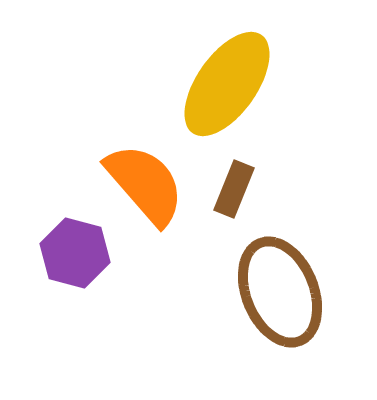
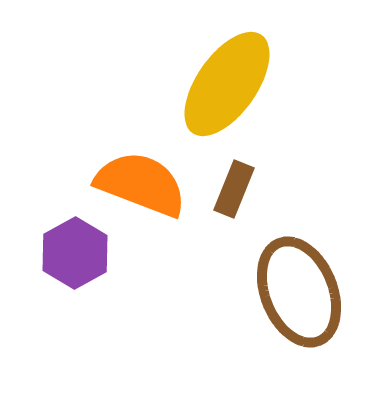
orange semicircle: moved 4 px left; rotated 28 degrees counterclockwise
purple hexagon: rotated 16 degrees clockwise
brown ellipse: moved 19 px right
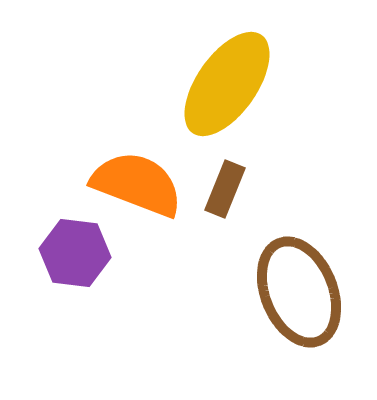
orange semicircle: moved 4 px left
brown rectangle: moved 9 px left
purple hexagon: rotated 24 degrees counterclockwise
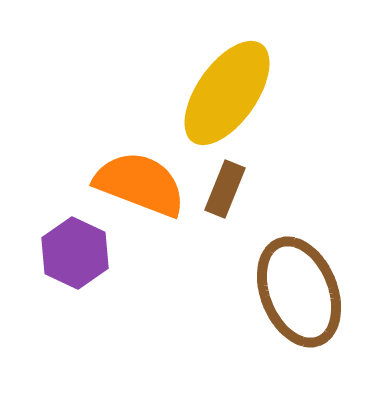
yellow ellipse: moved 9 px down
orange semicircle: moved 3 px right
purple hexagon: rotated 18 degrees clockwise
